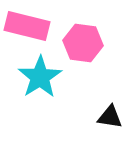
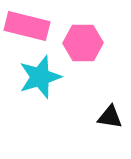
pink hexagon: rotated 9 degrees counterclockwise
cyan star: rotated 15 degrees clockwise
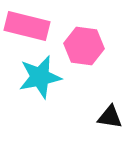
pink hexagon: moved 1 px right, 3 px down; rotated 9 degrees clockwise
cyan star: rotated 6 degrees clockwise
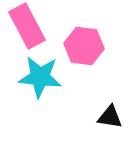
pink rectangle: rotated 48 degrees clockwise
cyan star: rotated 18 degrees clockwise
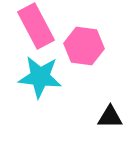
pink rectangle: moved 9 px right
black triangle: rotated 8 degrees counterclockwise
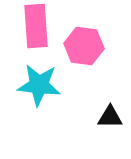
pink rectangle: rotated 24 degrees clockwise
cyan star: moved 1 px left, 8 px down
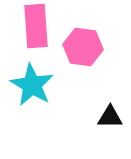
pink hexagon: moved 1 px left, 1 px down
cyan star: moved 7 px left; rotated 24 degrees clockwise
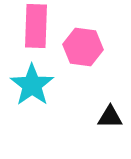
pink rectangle: rotated 6 degrees clockwise
cyan star: rotated 6 degrees clockwise
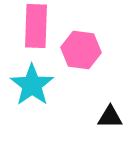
pink hexagon: moved 2 px left, 3 px down
